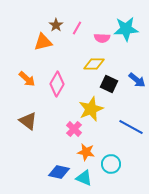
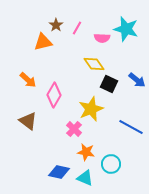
cyan star: rotated 20 degrees clockwise
yellow diamond: rotated 55 degrees clockwise
orange arrow: moved 1 px right, 1 px down
pink diamond: moved 3 px left, 11 px down
cyan triangle: moved 1 px right
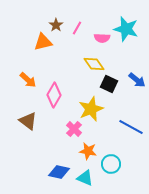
orange star: moved 2 px right, 1 px up
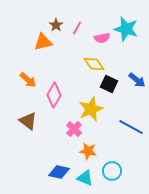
pink semicircle: rotated 14 degrees counterclockwise
cyan circle: moved 1 px right, 7 px down
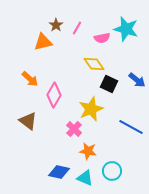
orange arrow: moved 2 px right, 1 px up
